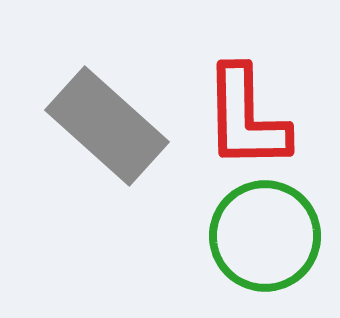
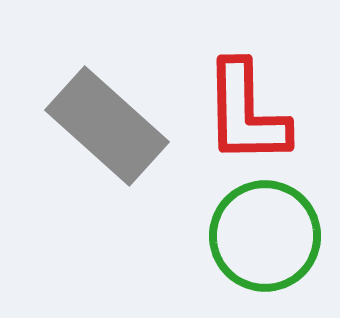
red L-shape: moved 5 px up
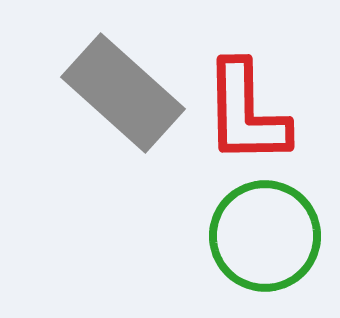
gray rectangle: moved 16 px right, 33 px up
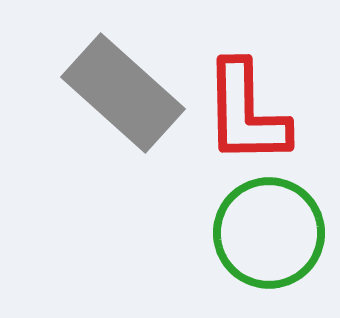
green circle: moved 4 px right, 3 px up
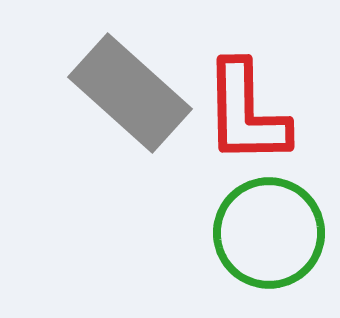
gray rectangle: moved 7 px right
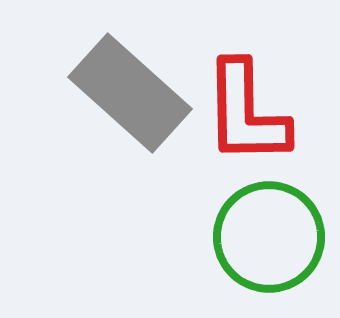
green circle: moved 4 px down
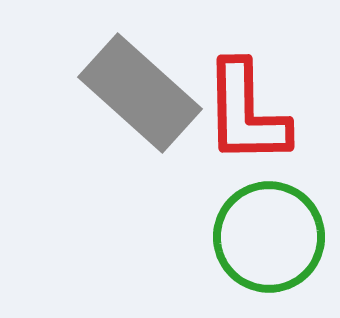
gray rectangle: moved 10 px right
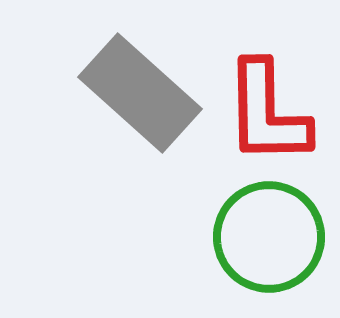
red L-shape: moved 21 px right
